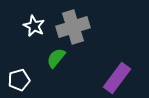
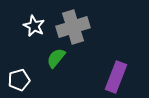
purple rectangle: moved 1 px left, 1 px up; rotated 16 degrees counterclockwise
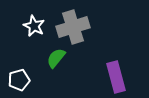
purple rectangle: rotated 36 degrees counterclockwise
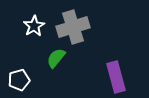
white star: rotated 15 degrees clockwise
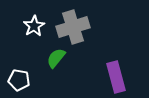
white pentagon: rotated 25 degrees clockwise
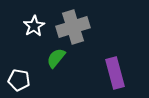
purple rectangle: moved 1 px left, 4 px up
